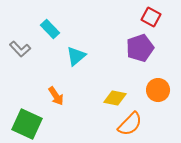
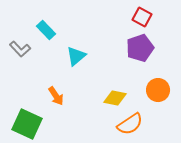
red square: moved 9 px left
cyan rectangle: moved 4 px left, 1 px down
orange semicircle: rotated 12 degrees clockwise
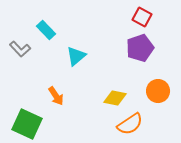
orange circle: moved 1 px down
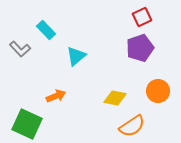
red square: rotated 36 degrees clockwise
orange arrow: rotated 78 degrees counterclockwise
orange semicircle: moved 2 px right, 2 px down
